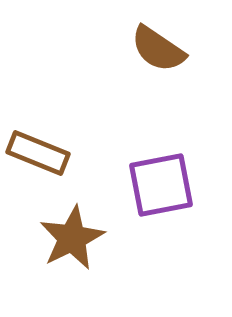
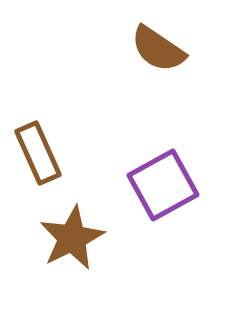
brown rectangle: rotated 44 degrees clockwise
purple square: moved 2 px right; rotated 18 degrees counterclockwise
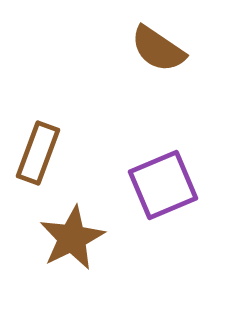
brown rectangle: rotated 44 degrees clockwise
purple square: rotated 6 degrees clockwise
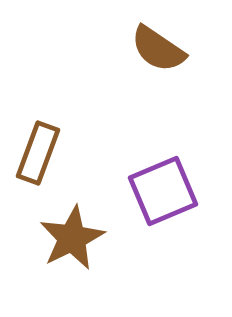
purple square: moved 6 px down
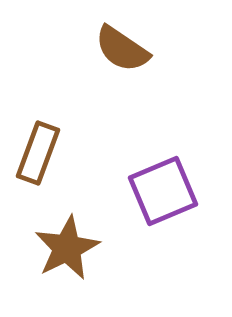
brown semicircle: moved 36 px left
brown star: moved 5 px left, 10 px down
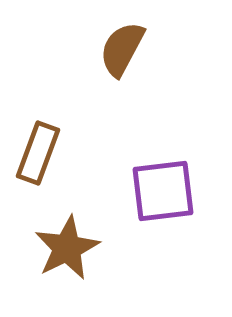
brown semicircle: rotated 84 degrees clockwise
purple square: rotated 16 degrees clockwise
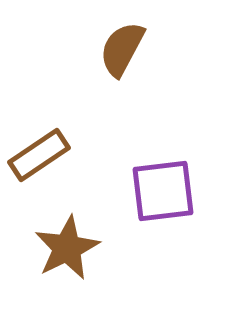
brown rectangle: moved 1 px right, 2 px down; rotated 36 degrees clockwise
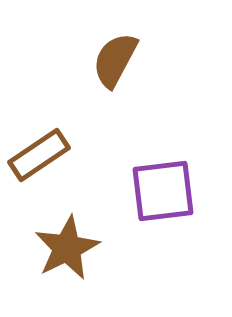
brown semicircle: moved 7 px left, 11 px down
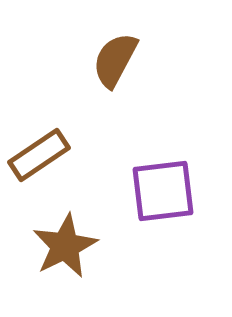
brown star: moved 2 px left, 2 px up
